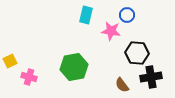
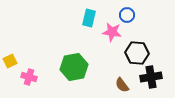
cyan rectangle: moved 3 px right, 3 px down
pink star: moved 1 px right, 1 px down
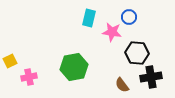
blue circle: moved 2 px right, 2 px down
pink cross: rotated 28 degrees counterclockwise
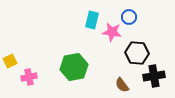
cyan rectangle: moved 3 px right, 2 px down
black cross: moved 3 px right, 1 px up
